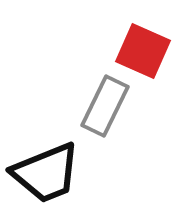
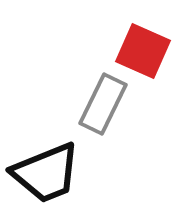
gray rectangle: moved 2 px left, 2 px up
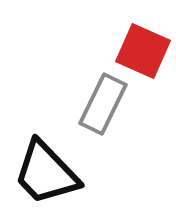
black trapezoid: rotated 68 degrees clockwise
